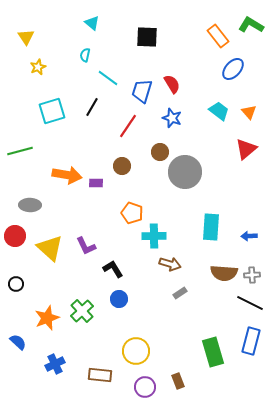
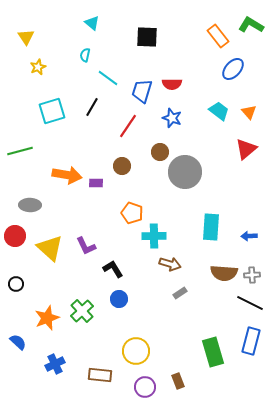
red semicircle at (172, 84): rotated 120 degrees clockwise
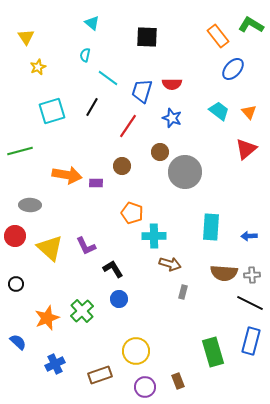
gray rectangle at (180, 293): moved 3 px right, 1 px up; rotated 40 degrees counterclockwise
brown rectangle at (100, 375): rotated 25 degrees counterclockwise
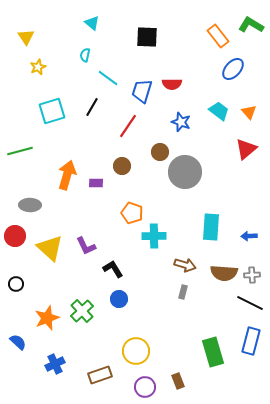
blue star at (172, 118): moved 9 px right, 4 px down
orange arrow at (67, 175): rotated 84 degrees counterclockwise
brown arrow at (170, 264): moved 15 px right, 1 px down
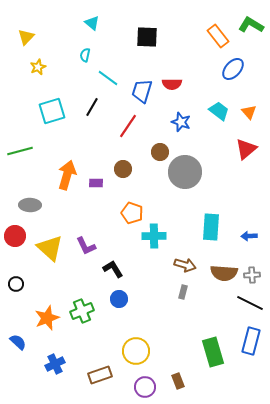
yellow triangle at (26, 37): rotated 18 degrees clockwise
brown circle at (122, 166): moved 1 px right, 3 px down
green cross at (82, 311): rotated 20 degrees clockwise
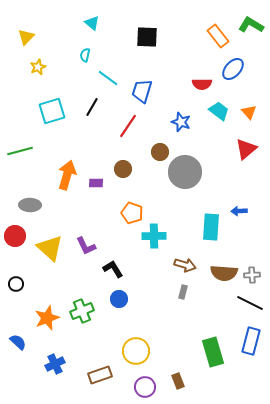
red semicircle at (172, 84): moved 30 px right
blue arrow at (249, 236): moved 10 px left, 25 px up
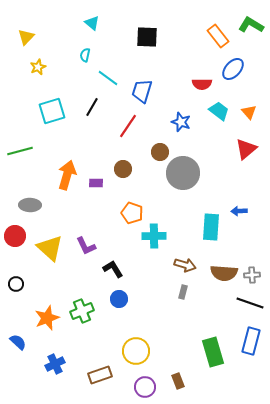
gray circle at (185, 172): moved 2 px left, 1 px down
black line at (250, 303): rotated 8 degrees counterclockwise
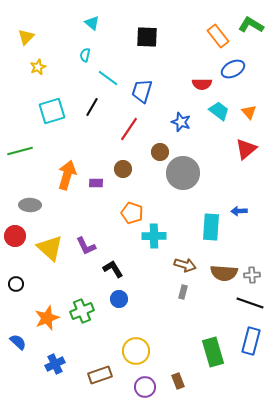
blue ellipse at (233, 69): rotated 20 degrees clockwise
red line at (128, 126): moved 1 px right, 3 px down
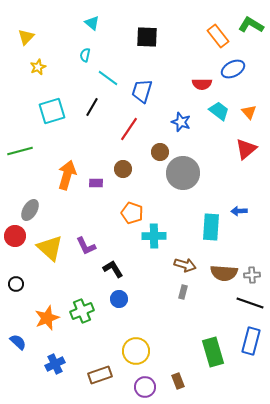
gray ellipse at (30, 205): moved 5 px down; rotated 60 degrees counterclockwise
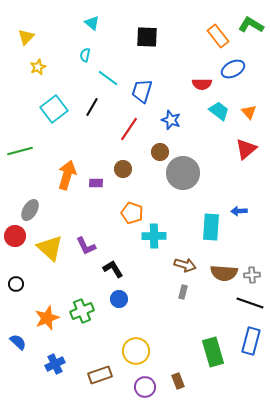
cyan square at (52, 111): moved 2 px right, 2 px up; rotated 20 degrees counterclockwise
blue star at (181, 122): moved 10 px left, 2 px up
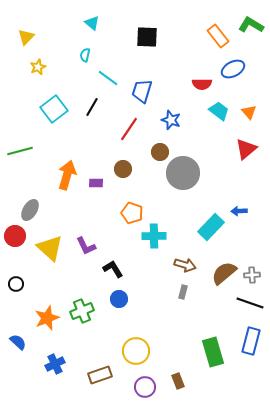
cyan rectangle at (211, 227): rotated 40 degrees clockwise
brown semicircle at (224, 273): rotated 136 degrees clockwise
